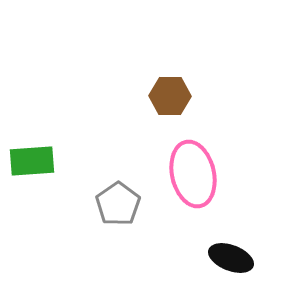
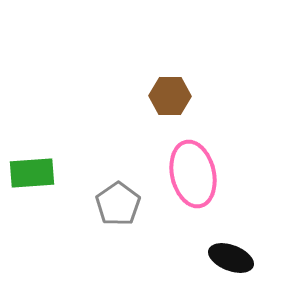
green rectangle: moved 12 px down
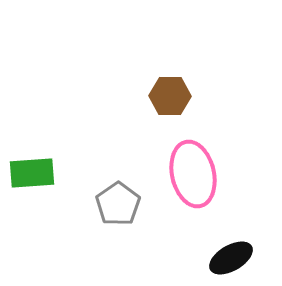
black ellipse: rotated 51 degrees counterclockwise
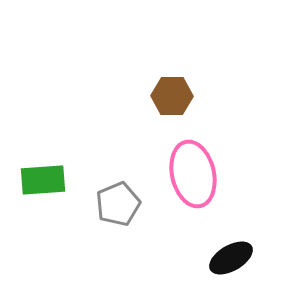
brown hexagon: moved 2 px right
green rectangle: moved 11 px right, 7 px down
gray pentagon: rotated 12 degrees clockwise
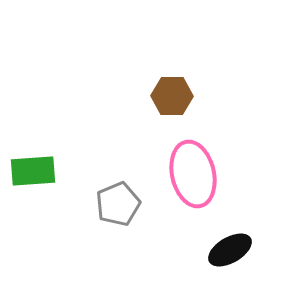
green rectangle: moved 10 px left, 9 px up
black ellipse: moved 1 px left, 8 px up
